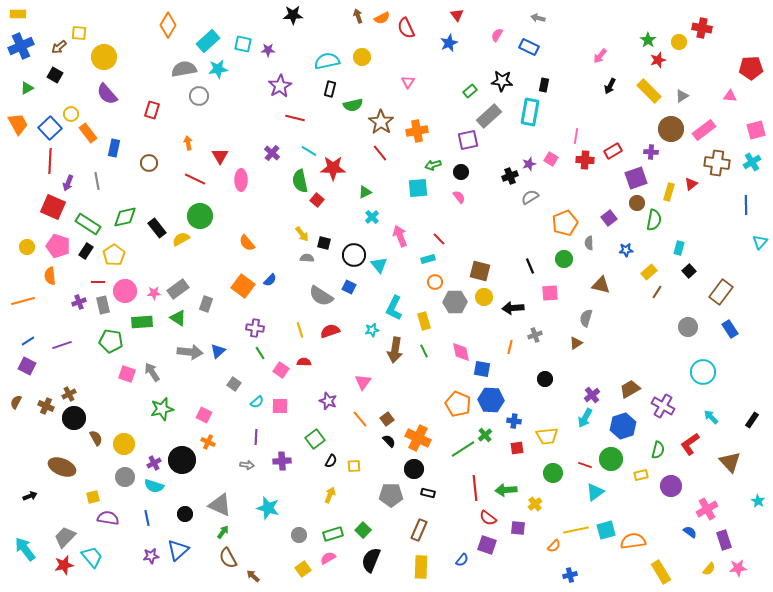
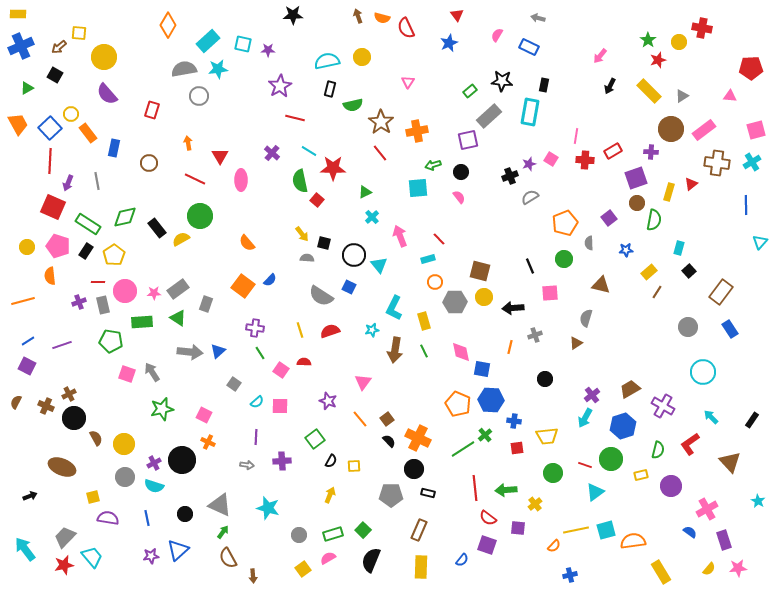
orange semicircle at (382, 18): rotated 42 degrees clockwise
brown arrow at (253, 576): rotated 136 degrees counterclockwise
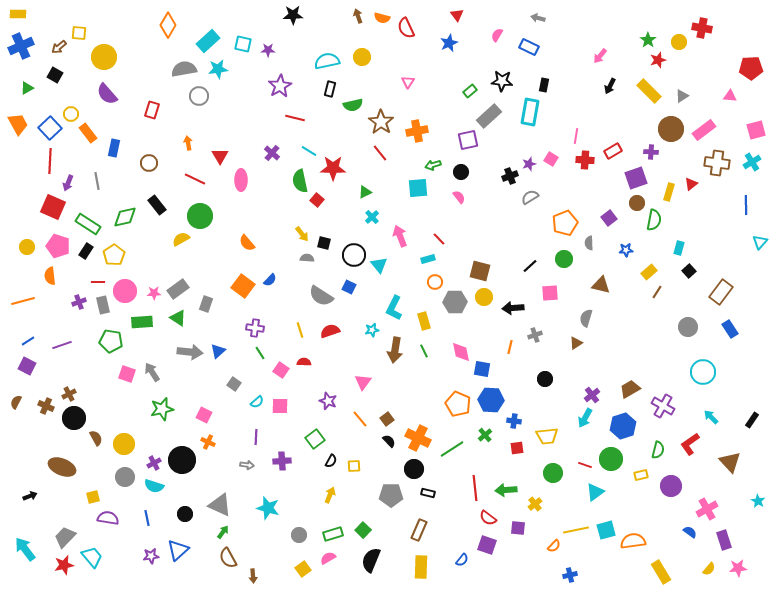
black rectangle at (157, 228): moved 23 px up
black line at (530, 266): rotated 70 degrees clockwise
green line at (463, 449): moved 11 px left
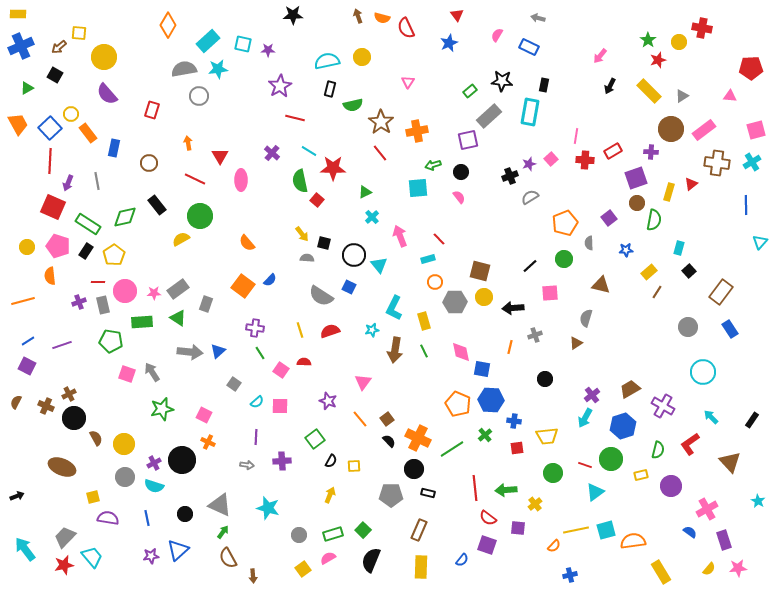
pink square at (551, 159): rotated 16 degrees clockwise
black arrow at (30, 496): moved 13 px left
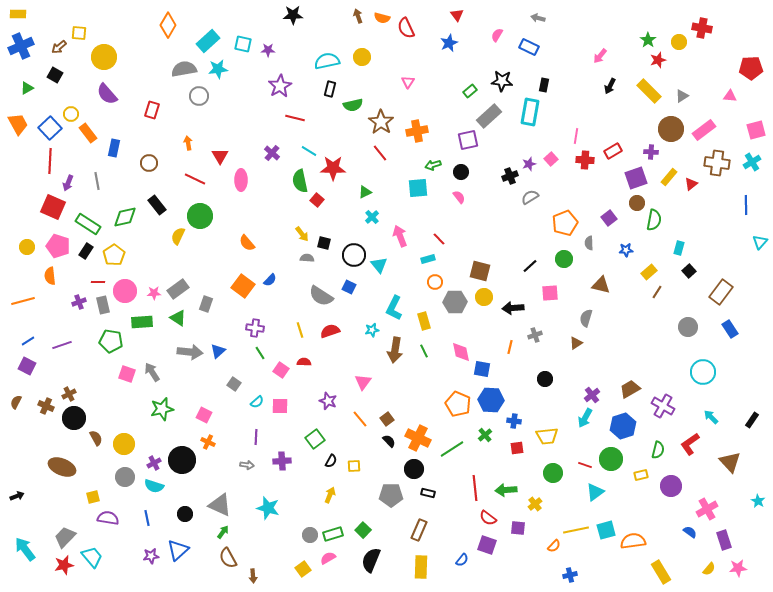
yellow rectangle at (669, 192): moved 15 px up; rotated 24 degrees clockwise
yellow semicircle at (181, 239): moved 3 px left, 3 px up; rotated 36 degrees counterclockwise
gray circle at (299, 535): moved 11 px right
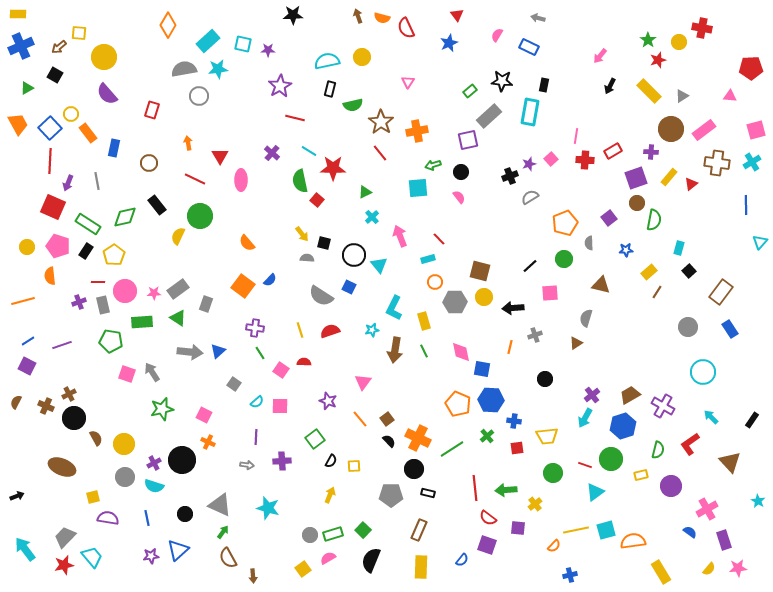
brown trapezoid at (630, 389): moved 6 px down
green cross at (485, 435): moved 2 px right, 1 px down
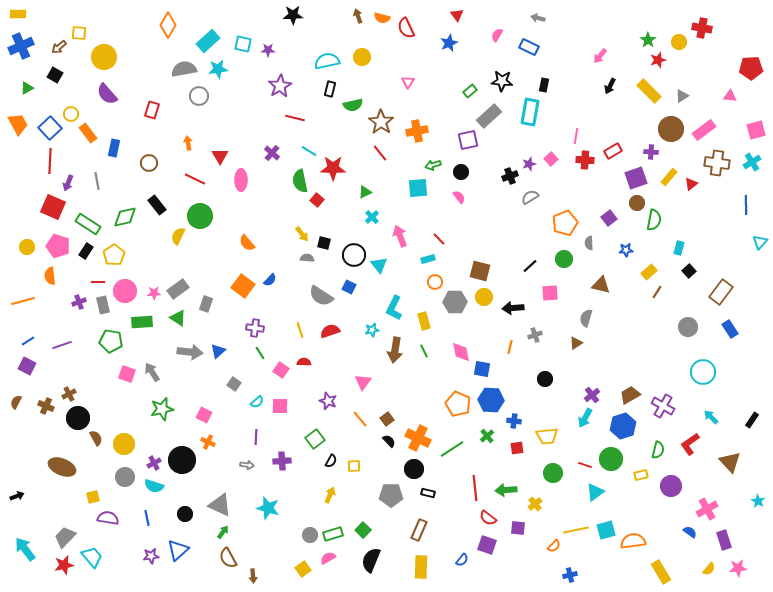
black circle at (74, 418): moved 4 px right
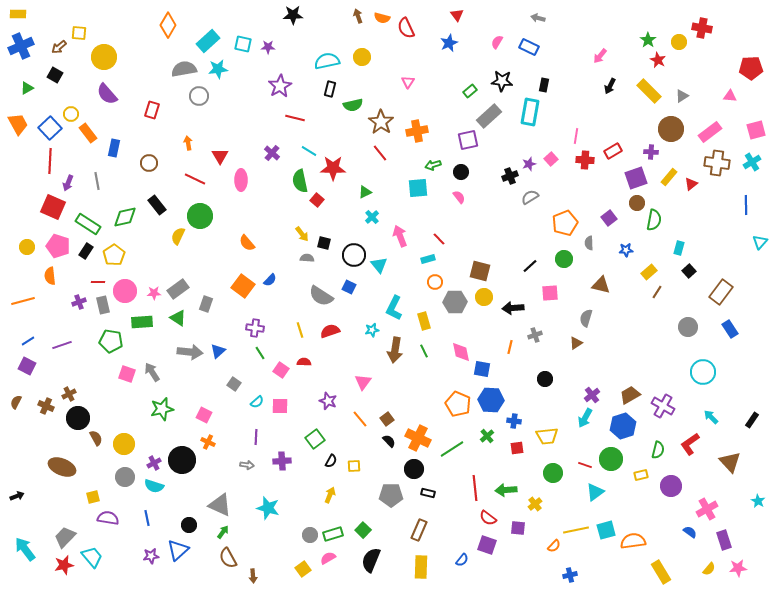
pink semicircle at (497, 35): moved 7 px down
purple star at (268, 50): moved 3 px up
red star at (658, 60): rotated 28 degrees counterclockwise
pink rectangle at (704, 130): moved 6 px right, 2 px down
black circle at (185, 514): moved 4 px right, 11 px down
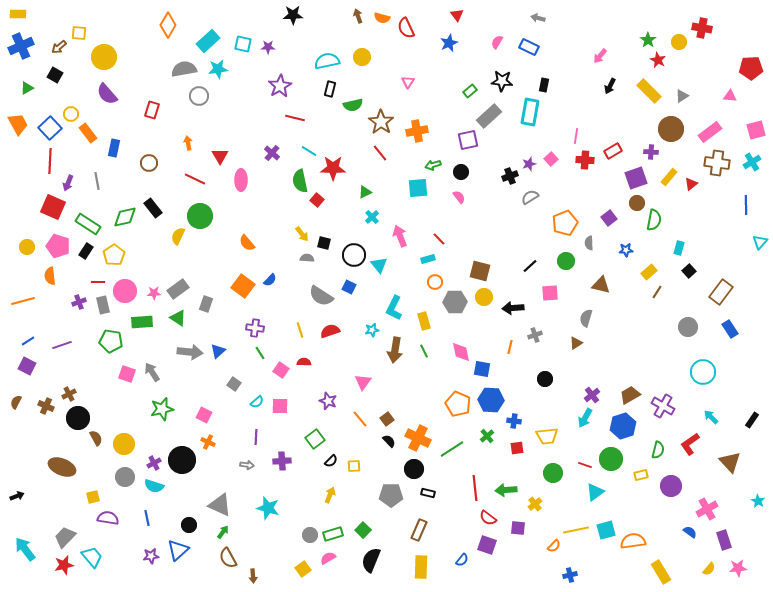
black rectangle at (157, 205): moved 4 px left, 3 px down
green circle at (564, 259): moved 2 px right, 2 px down
black semicircle at (331, 461): rotated 16 degrees clockwise
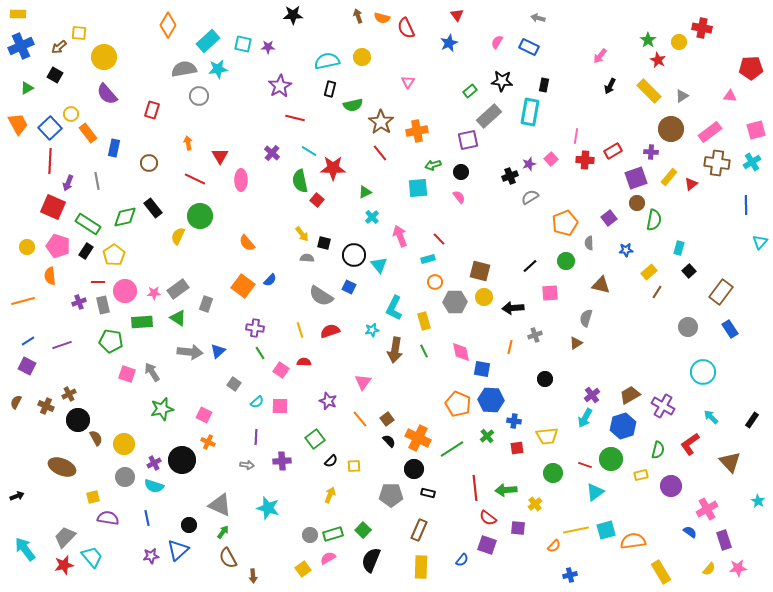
black circle at (78, 418): moved 2 px down
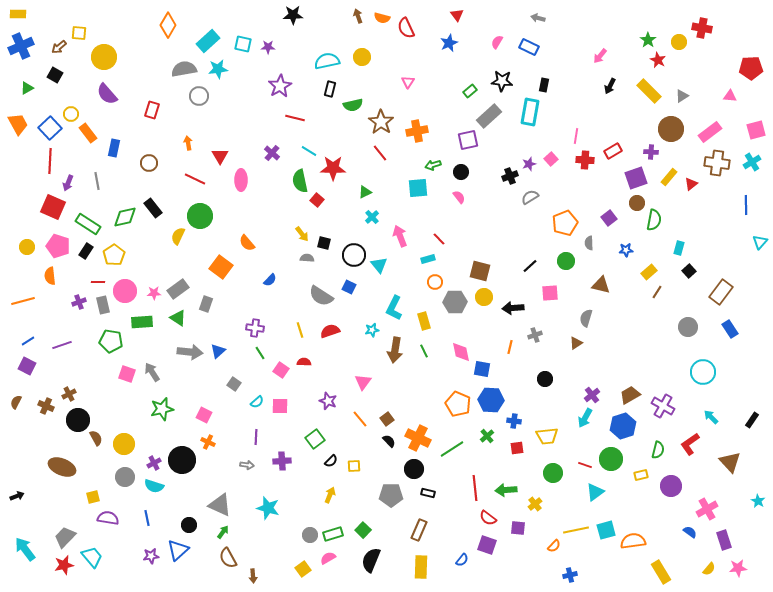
orange square at (243, 286): moved 22 px left, 19 px up
